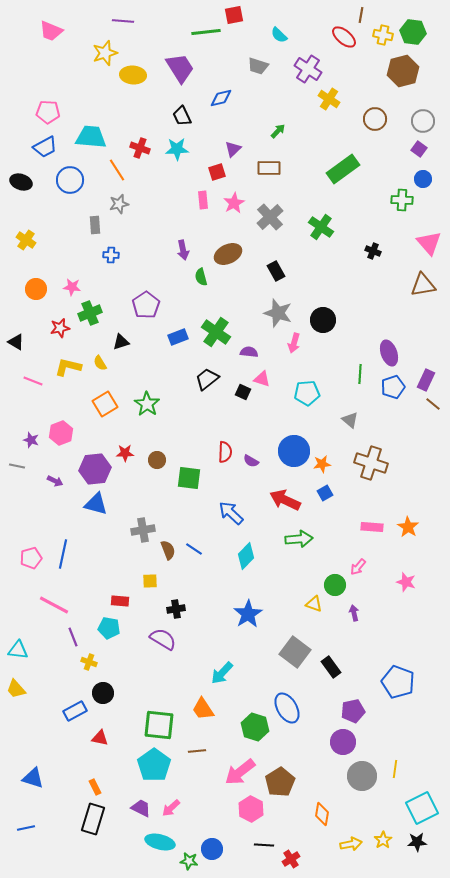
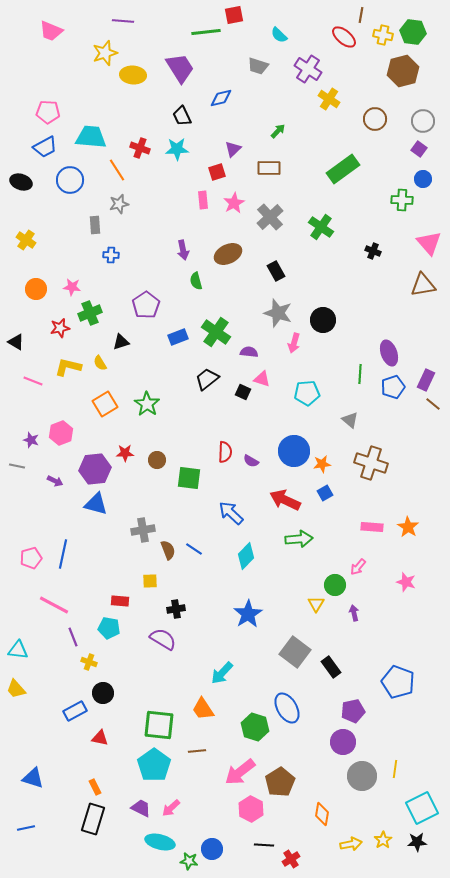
green semicircle at (201, 277): moved 5 px left, 4 px down
yellow triangle at (314, 604): moved 2 px right; rotated 42 degrees clockwise
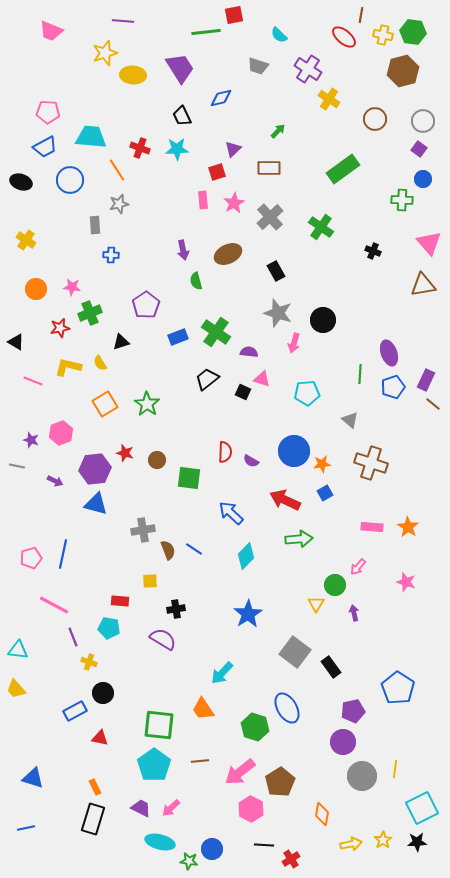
red star at (125, 453): rotated 18 degrees clockwise
blue pentagon at (398, 682): moved 6 px down; rotated 12 degrees clockwise
brown line at (197, 751): moved 3 px right, 10 px down
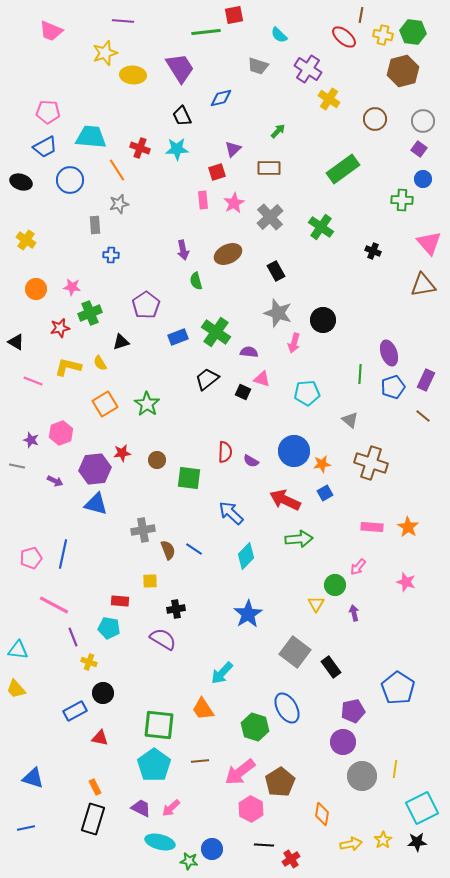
brown line at (433, 404): moved 10 px left, 12 px down
red star at (125, 453): moved 3 px left; rotated 24 degrees counterclockwise
